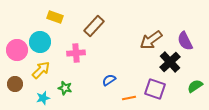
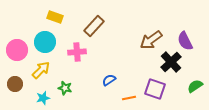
cyan circle: moved 5 px right
pink cross: moved 1 px right, 1 px up
black cross: moved 1 px right
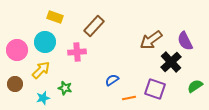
blue semicircle: moved 3 px right
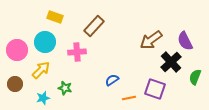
green semicircle: moved 9 px up; rotated 35 degrees counterclockwise
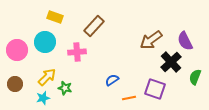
yellow arrow: moved 6 px right, 7 px down
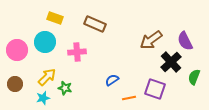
yellow rectangle: moved 1 px down
brown rectangle: moved 1 px right, 2 px up; rotated 70 degrees clockwise
green semicircle: moved 1 px left
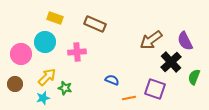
pink circle: moved 4 px right, 4 px down
blue semicircle: rotated 56 degrees clockwise
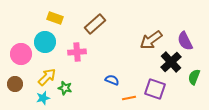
brown rectangle: rotated 65 degrees counterclockwise
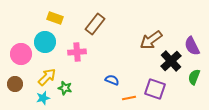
brown rectangle: rotated 10 degrees counterclockwise
purple semicircle: moved 7 px right, 5 px down
black cross: moved 1 px up
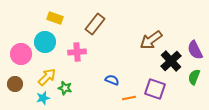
purple semicircle: moved 3 px right, 4 px down
